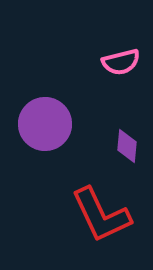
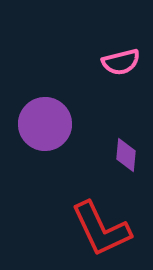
purple diamond: moved 1 px left, 9 px down
red L-shape: moved 14 px down
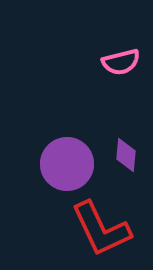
purple circle: moved 22 px right, 40 px down
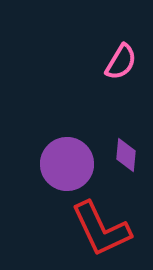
pink semicircle: rotated 45 degrees counterclockwise
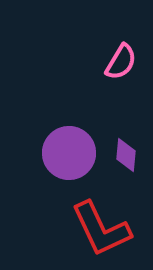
purple circle: moved 2 px right, 11 px up
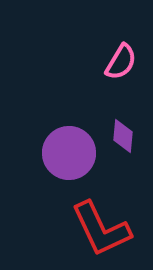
purple diamond: moved 3 px left, 19 px up
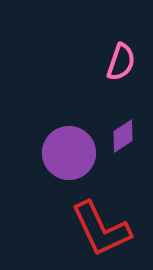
pink semicircle: rotated 12 degrees counterclockwise
purple diamond: rotated 52 degrees clockwise
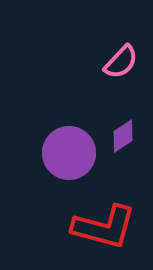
pink semicircle: rotated 24 degrees clockwise
red L-shape: moved 3 px right, 2 px up; rotated 50 degrees counterclockwise
